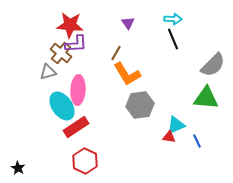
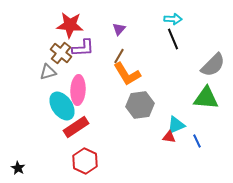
purple triangle: moved 9 px left, 6 px down; rotated 16 degrees clockwise
purple L-shape: moved 7 px right, 4 px down
brown line: moved 3 px right, 3 px down
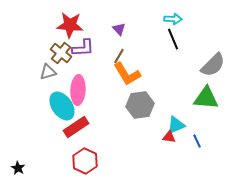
purple triangle: rotated 24 degrees counterclockwise
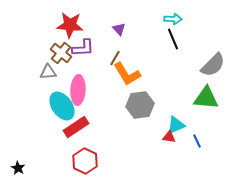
brown line: moved 4 px left, 2 px down
gray triangle: rotated 12 degrees clockwise
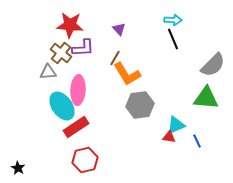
cyan arrow: moved 1 px down
red hexagon: moved 1 px up; rotated 20 degrees clockwise
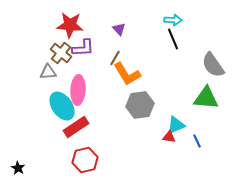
gray semicircle: rotated 100 degrees clockwise
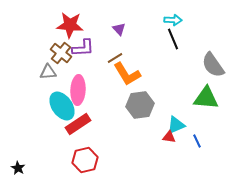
brown line: rotated 28 degrees clockwise
red rectangle: moved 2 px right, 3 px up
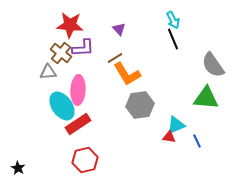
cyan arrow: rotated 60 degrees clockwise
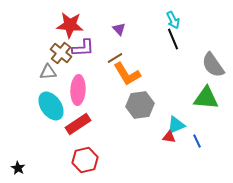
cyan ellipse: moved 11 px left
